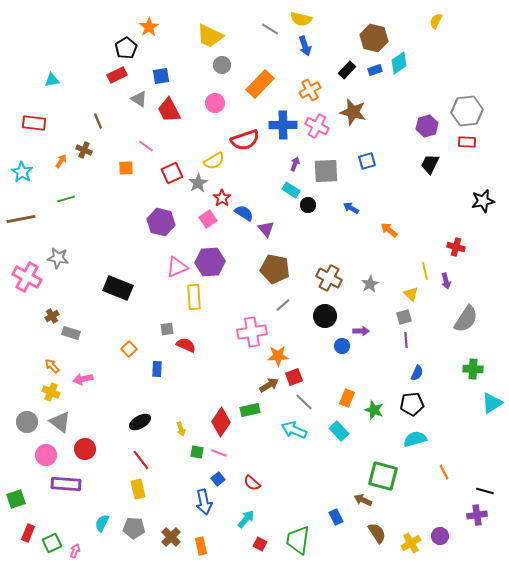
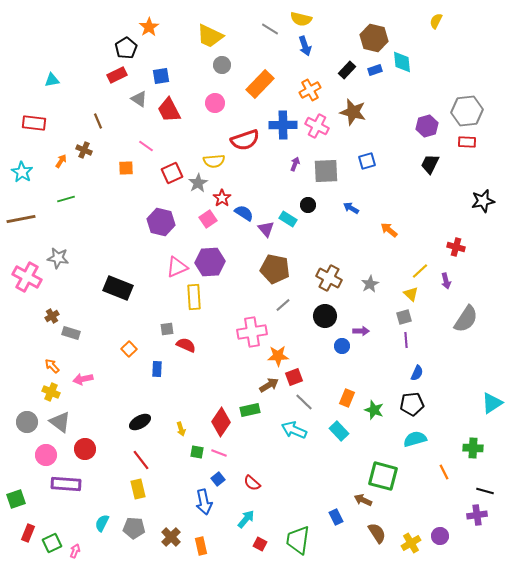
cyan diamond at (399, 63): moved 3 px right, 1 px up; rotated 60 degrees counterclockwise
yellow semicircle at (214, 161): rotated 25 degrees clockwise
cyan rectangle at (291, 190): moved 3 px left, 29 px down
yellow line at (425, 271): moved 5 px left; rotated 60 degrees clockwise
green cross at (473, 369): moved 79 px down
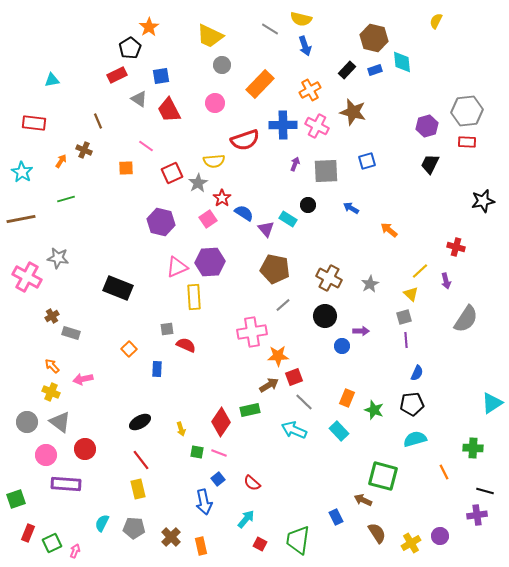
black pentagon at (126, 48): moved 4 px right
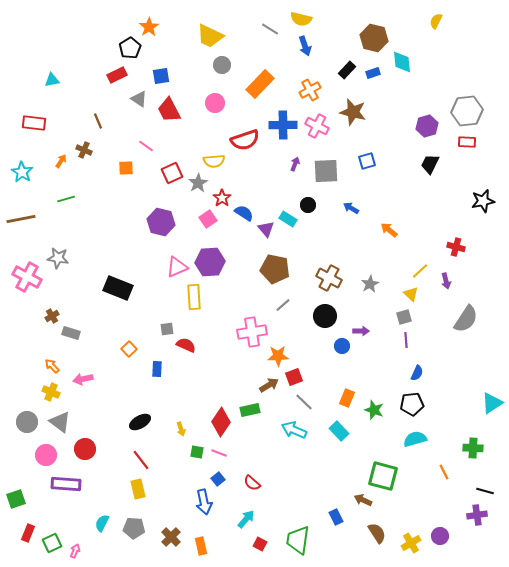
blue rectangle at (375, 70): moved 2 px left, 3 px down
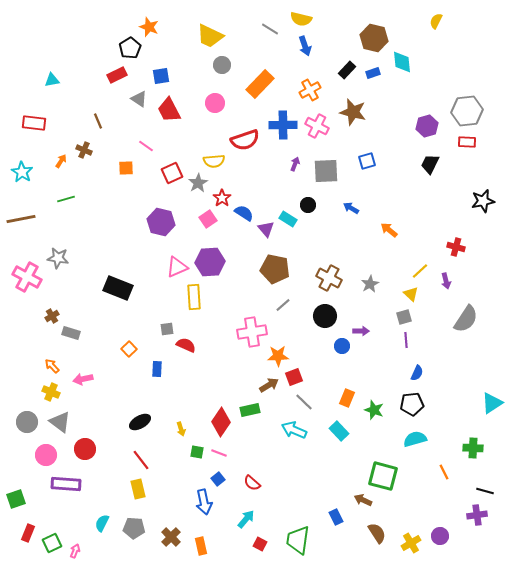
orange star at (149, 27): rotated 18 degrees counterclockwise
